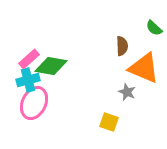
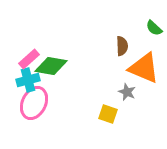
yellow square: moved 1 px left, 8 px up
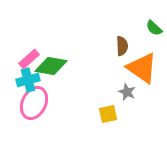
orange triangle: moved 2 px left; rotated 12 degrees clockwise
yellow square: rotated 30 degrees counterclockwise
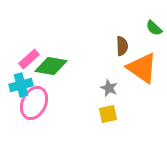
cyan cross: moved 7 px left, 5 px down
gray star: moved 18 px left, 4 px up
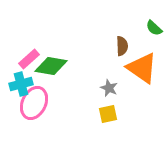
cyan cross: moved 1 px up
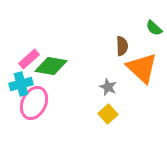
orange triangle: rotated 8 degrees clockwise
gray star: moved 1 px left, 1 px up
yellow square: rotated 30 degrees counterclockwise
